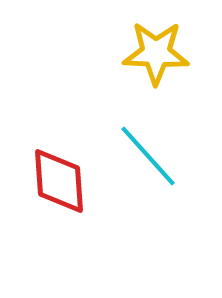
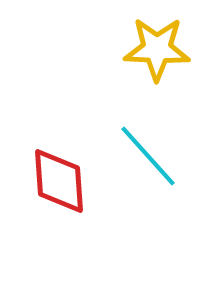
yellow star: moved 1 px right, 4 px up
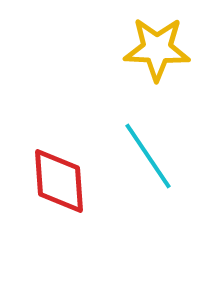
cyan line: rotated 8 degrees clockwise
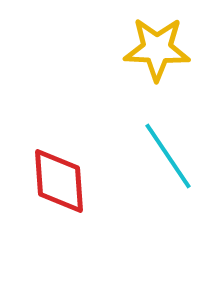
cyan line: moved 20 px right
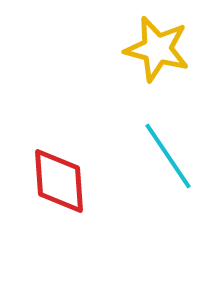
yellow star: rotated 12 degrees clockwise
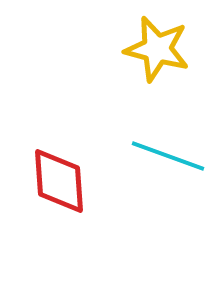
cyan line: rotated 36 degrees counterclockwise
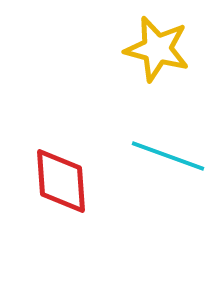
red diamond: moved 2 px right
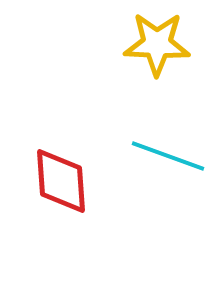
yellow star: moved 5 px up; rotated 12 degrees counterclockwise
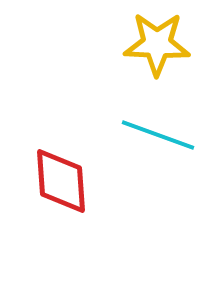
cyan line: moved 10 px left, 21 px up
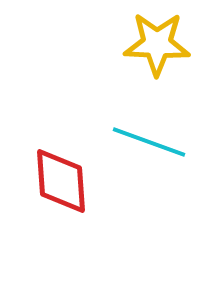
cyan line: moved 9 px left, 7 px down
